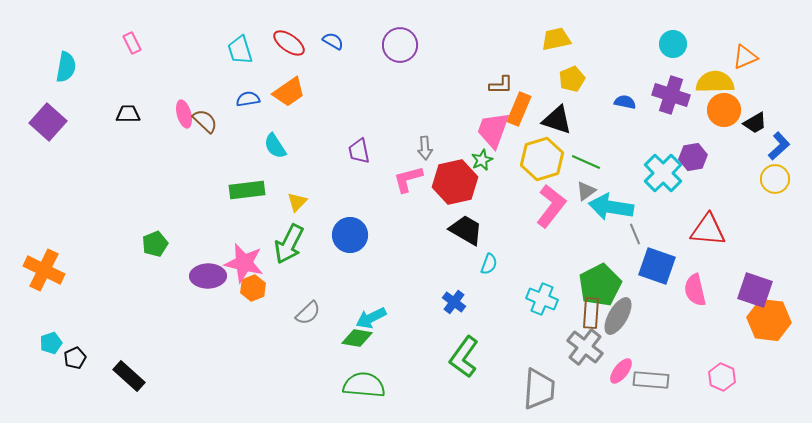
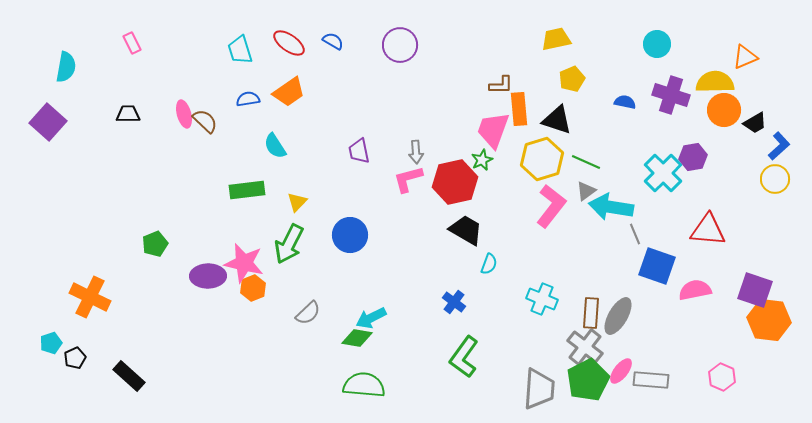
cyan circle at (673, 44): moved 16 px left
orange rectangle at (519, 109): rotated 28 degrees counterclockwise
gray arrow at (425, 148): moved 9 px left, 4 px down
orange cross at (44, 270): moved 46 px right, 27 px down
green pentagon at (600, 285): moved 12 px left, 95 px down
pink semicircle at (695, 290): rotated 92 degrees clockwise
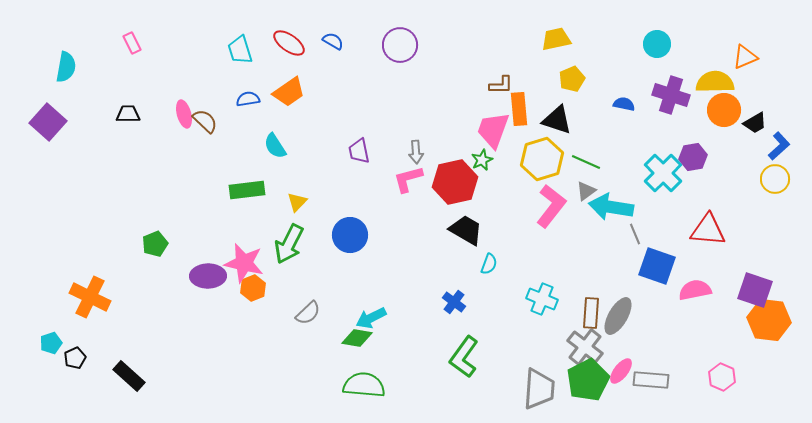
blue semicircle at (625, 102): moved 1 px left, 2 px down
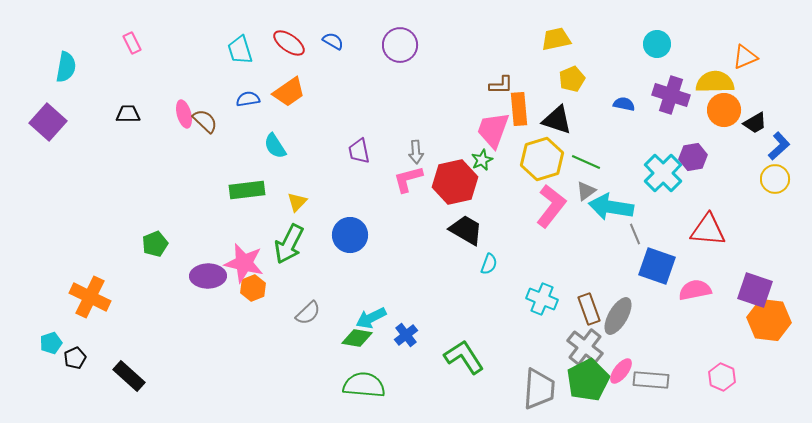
blue cross at (454, 302): moved 48 px left, 33 px down; rotated 15 degrees clockwise
brown rectangle at (591, 313): moved 2 px left, 4 px up; rotated 24 degrees counterclockwise
green L-shape at (464, 357): rotated 111 degrees clockwise
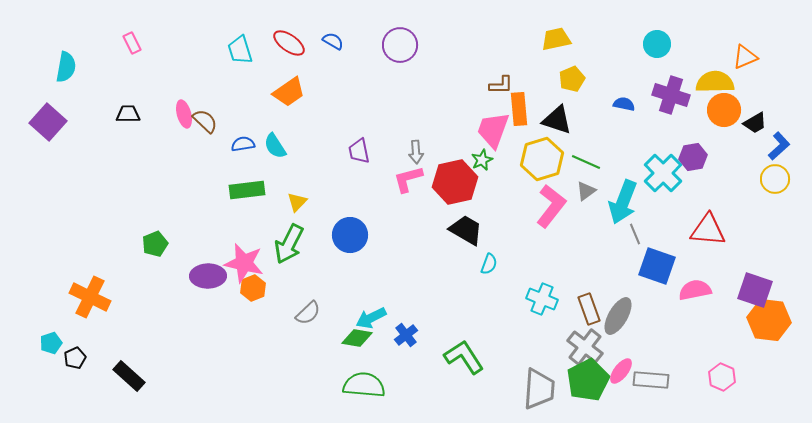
blue semicircle at (248, 99): moved 5 px left, 45 px down
cyan arrow at (611, 207): moved 12 px right, 5 px up; rotated 78 degrees counterclockwise
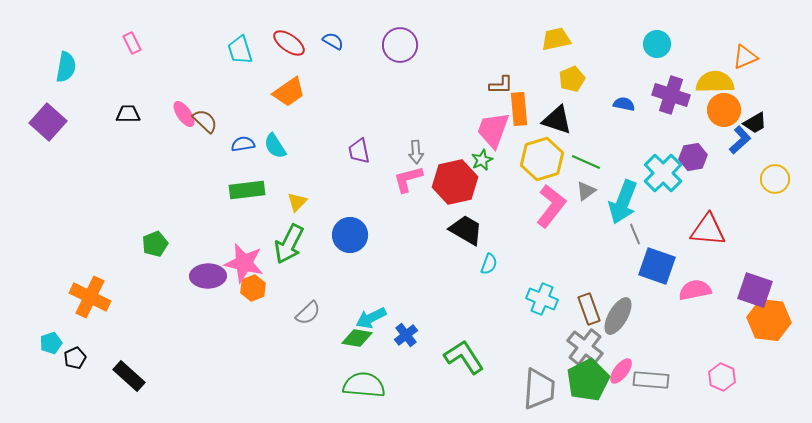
pink ellipse at (184, 114): rotated 20 degrees counterclockwise
blue L-shape at (779, 146): moved 39 px left, 6 px up
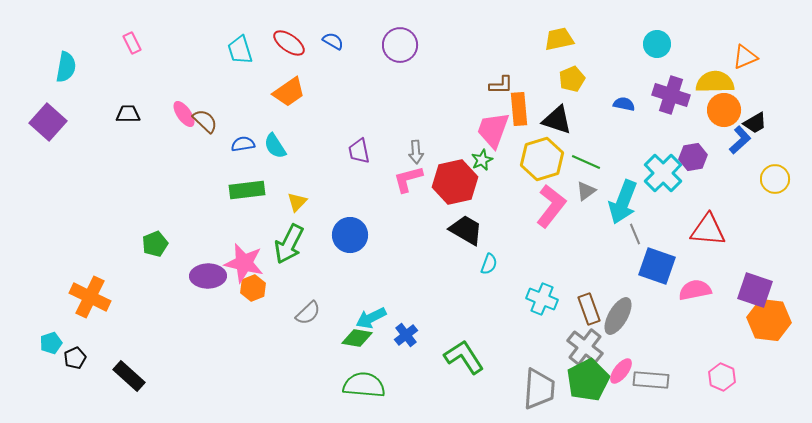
yellow trapezoid at (556, 39): moved 3 px right
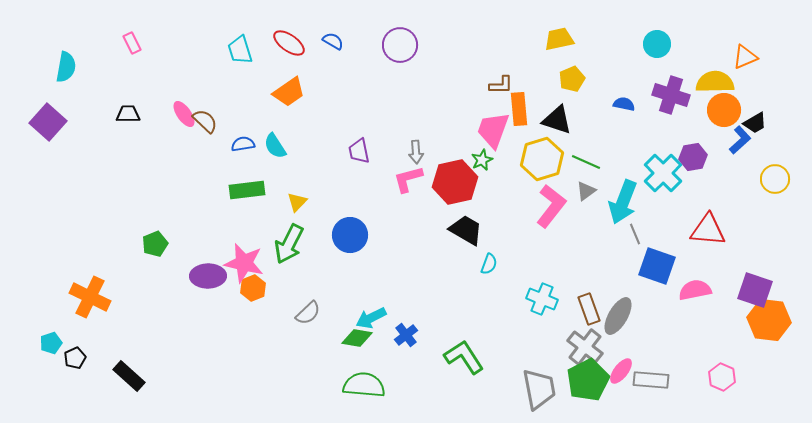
gray trapezoid at (539, 389): rotated 15 degrees counterclockwise
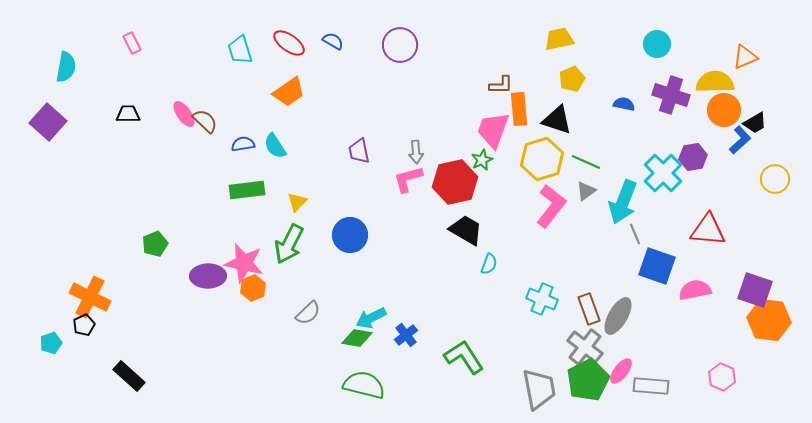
black pentagon at (75, 358): moved 9 px right, 33 px up
gray rectangle at (651, 380): moved 6 px down
green semicircle at (364, 385): rotated 9 degrees clockwise
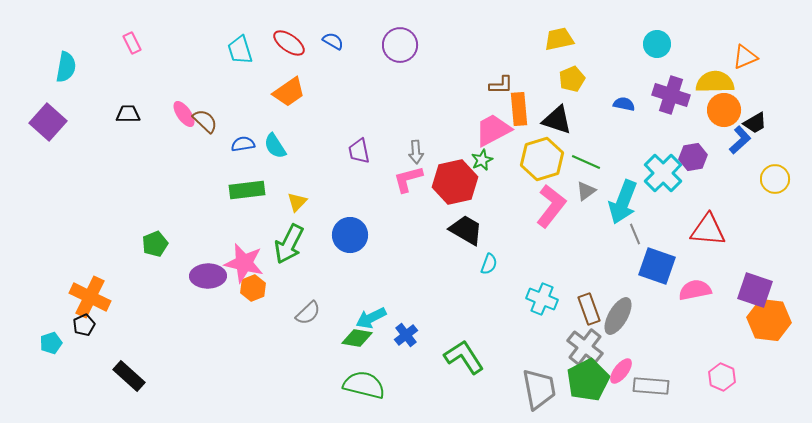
pink trapezoid at (493, 130): rotated 42 degrees clockwise
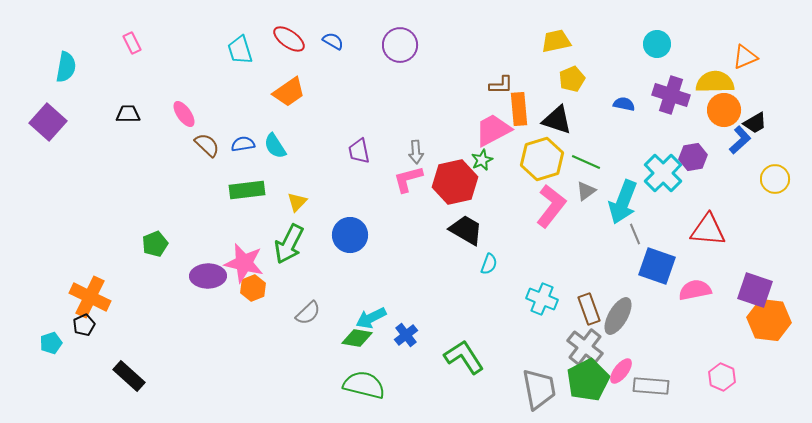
yellow trapezoid at (559, 39): moved 3 px left, 2 px down
red ellipse at (289, 43): moved 4 px up
brown semicircle at (205, 121): moved 2 px right, 24 px down
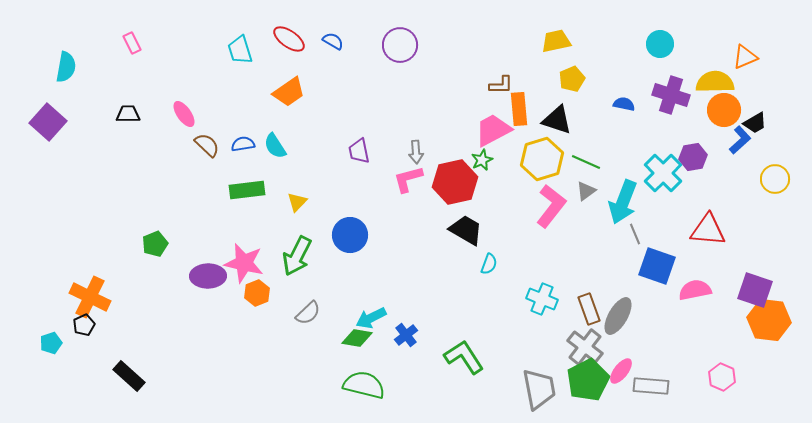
cyan circle at (657, 44): moved 3 px right
green arrow at (289, 244): moved 8 px right, 12 px down
orange hexagon at (253, 288): moved 4 px right, 5 px down
